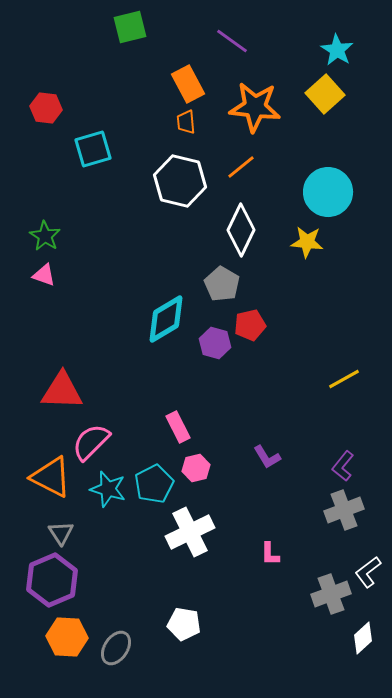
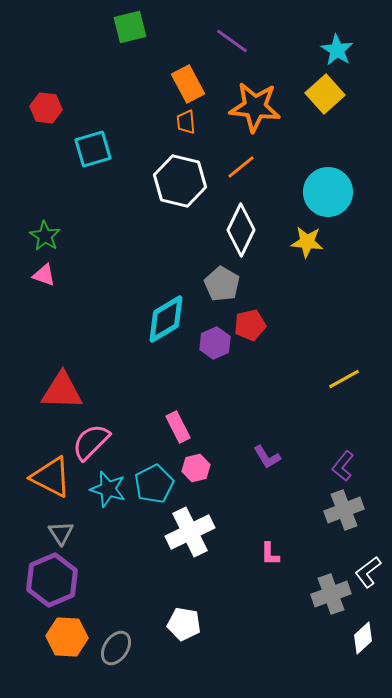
purple hexagon at (215, 343): rotated 20 degrees clockwise
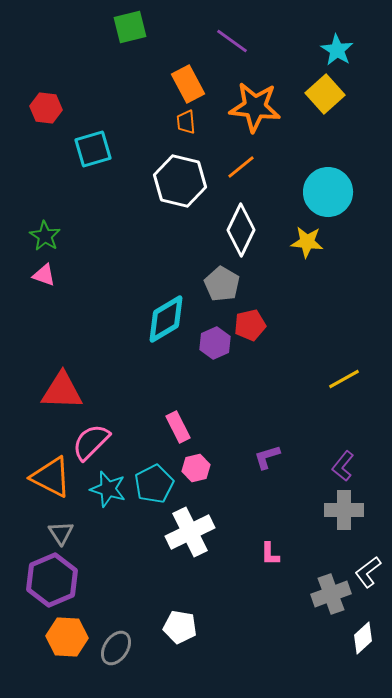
purple L-shape at (267, 457): rotated 104 degrees clockwise
gray cross at (344, 510): rotated 21 degrees clockwise
white pentagon at (184, 624): moved 4 px left, 3 px down
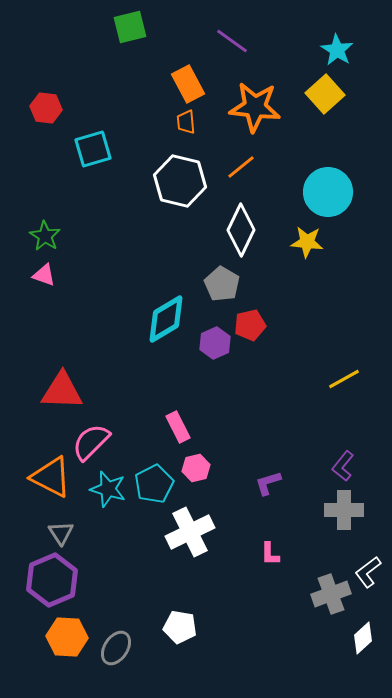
purple L-shape at (267, 457): moved 1 px right, 26 px down
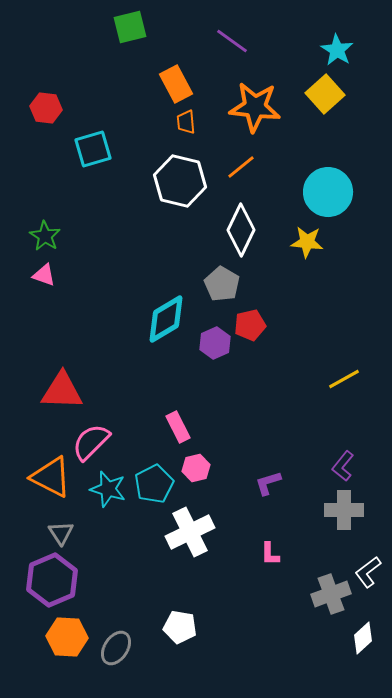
orange rectangle at (188, 84): moved 12 px left
